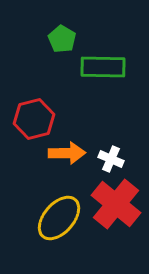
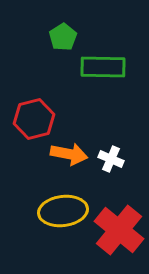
green pentagon: moved 1 px right, 2 px up; rotated 8 degrees clockwise
orange arrow: moved 2 px right, 1 px down; rotated 12 degrees clockwise
red cross: moved 3 px right, 26 px down
yellow ellipse: moved 4 px right, 7 px up; rotated 42 degrees clockwise
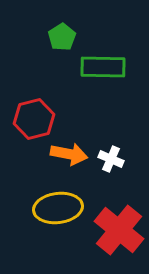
green pentagon: moved 1 px left
yellow ellipse: moved 5 px left, 3 px up
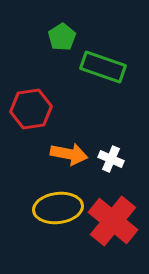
green rectangle: rotated 18 degrees clockwise
red hexagon: moved 3 px left, 10 px up; rotated 6 degrees clockwise
red cross: moved 6 px left, 9 px up
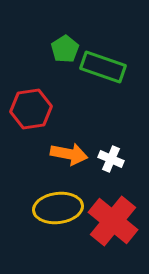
green pentagon: moved 3 px right, 12 px down
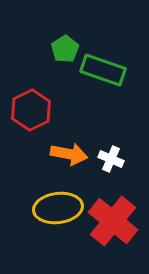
green rectangle: moved 3 px down
red hexagon: moved 1 px down; rotated 18 degrees counterclockwise
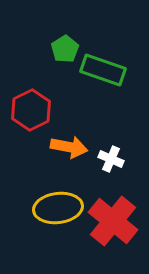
orange arrow: moved 7 px up
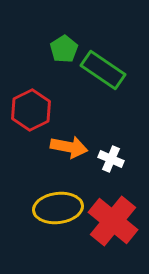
green pentagon: moved 1 px left
green rectangle: rotated 15 degrees clockwise
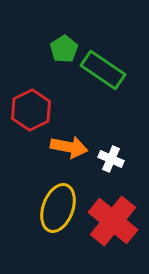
yellow ellipse: rotated 63 degrees counterclockwise
